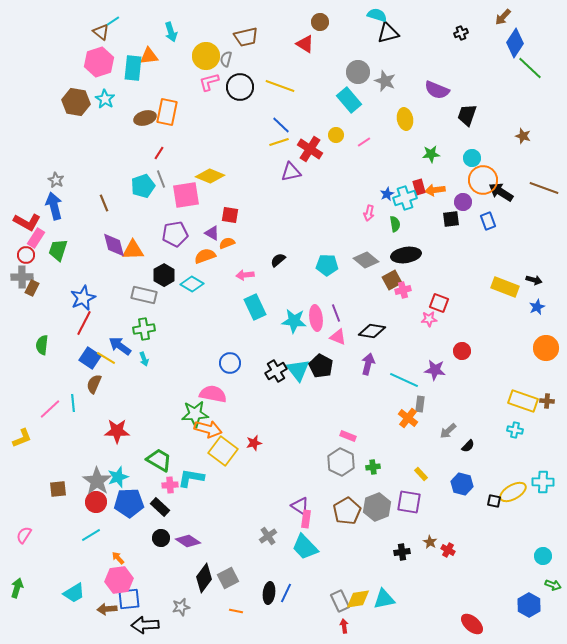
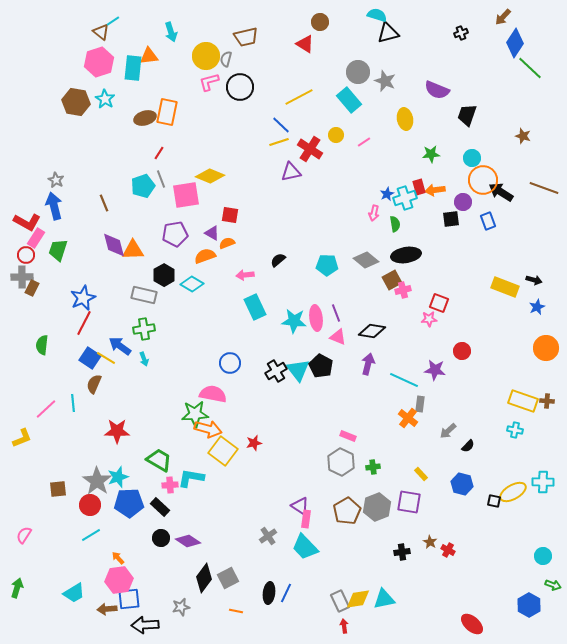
yellow line at (280, 86): moved 19 px right, 11 px down; rotated 48 degrees counterclockwise
pink arrow at (369, 213): moved 5 px right
pink line at (50, 409): moved 4 px left
red circle at (96, 502): moved 6 px left, 3 px down
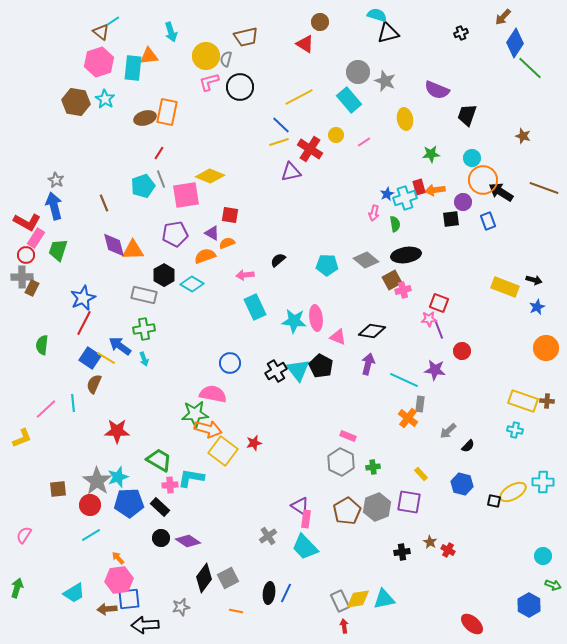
purple line at (336, 313): moved 103 px right, 17 px down
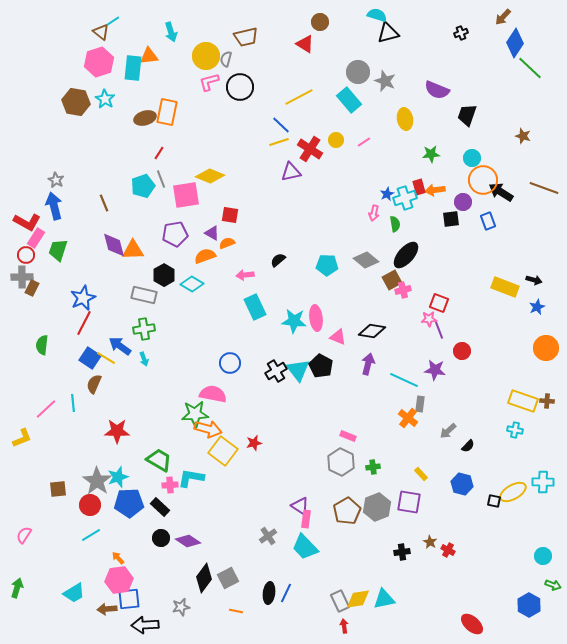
yellow circle at (336, 135): moved 5 px down
black ellipse at (406, 255): rotated 40 degrees counterclockwise
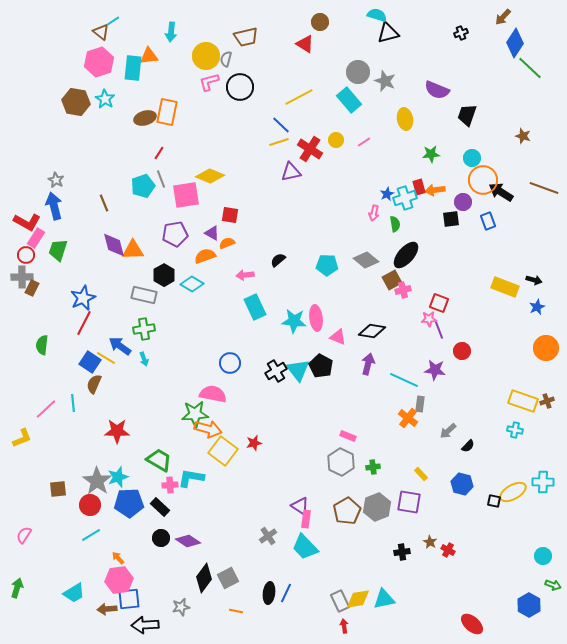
cyan arrow at (171, 32): rotated 24 degrees clockwise
blue square at (90, 358): moved 4 px down
brown cross at (547, 401): rotated 24 degrees counterclockwise
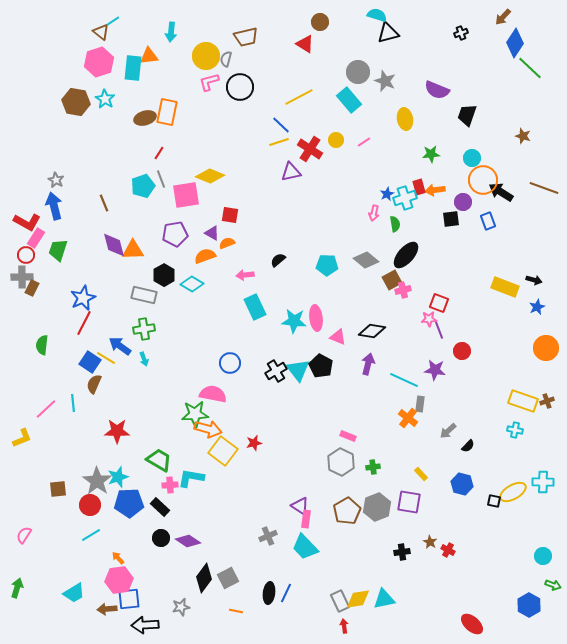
gray cross at (268, 536): rotated 12 degrees clockwise
